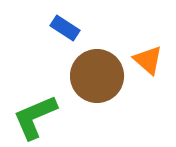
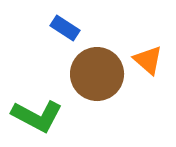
brown circle: moved 2 px up
green L-shape: moved 2 px right, 1 px up; rotated 129 degrees counterclockwise
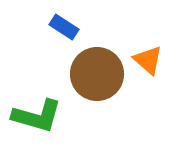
blue rectangle: moved 1 px left, 1 px up
green L-shape: rotated 12 degrees counterclockwise
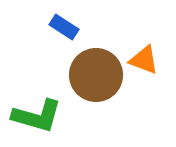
orange triangle: moved 4 px left; rotated 20 degrees counterclockwise
brown circle: moved 1 px left, 1 px down
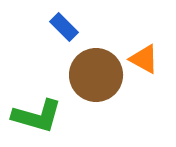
blue rectangle: rotated 12 degrees clockwise
orange triangle: moved 1 px up; rotated 8 degrees clockwise
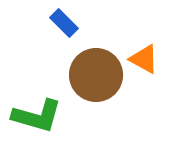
blue rectangle: moved 4 px up
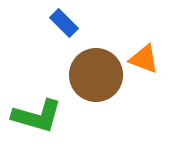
orange triangle: rotated 8 degrees counterclockwise
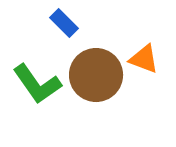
green L-shape: moved 32 px up; rotated 39 degrees clockwise
